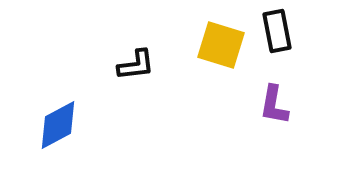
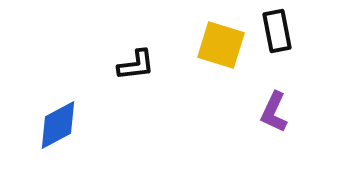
purple L-shape: moved 7 px down; rotated 15 degrees clockwise
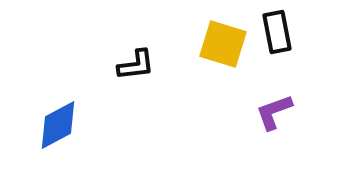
black rectangle: moved 1 px down
yellow square: moved 2 px right, 1 px up
purple L-shape: rotated 45 degrees clockwise
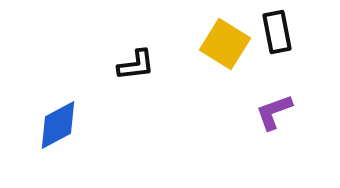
yellow square: moved 2 px right; rotated 15 degrees clockwise
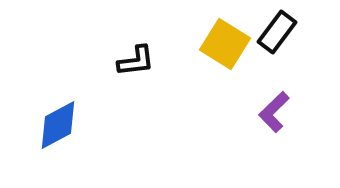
black rectangle: rotated 48 degrees clockwise
black L-shape: moved 4 px up
purple L-shape: rotated 24 degrees counterclockwise
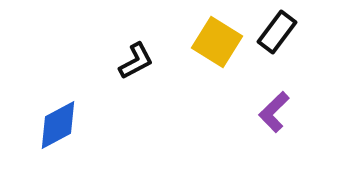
yellow square: moved 8 px left, 2 px up
black L-shape: rotated 21 degrees counterclockwise
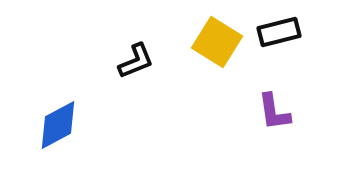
black rectangle: moved 2 px right; rotated 39 degrees clockwise
black L-shape: rotated 6 degrees clockwise
purple L-shape: rotated 54 degrees counterclockwise
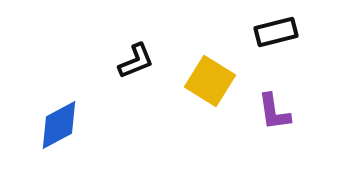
black rectangle: moved 3 px left
yellow square: moved 7 px left, 39 px down
blue diamond: moved 1 px right
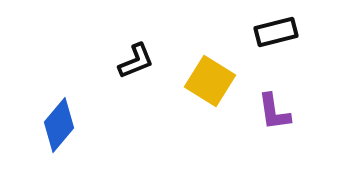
blue diamond: rotated 22 degrees counterclockwise
